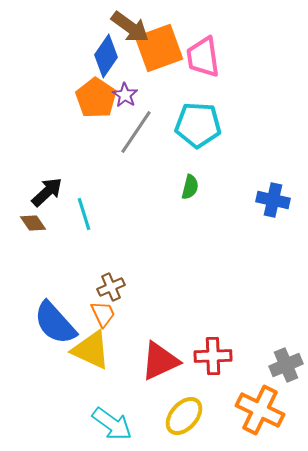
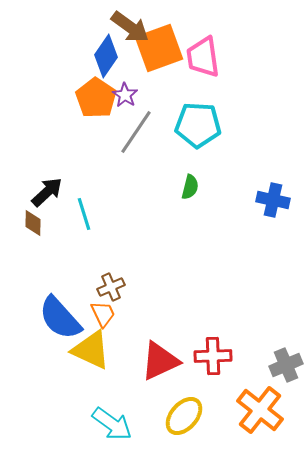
brown diamond: rotated 36 degrees clockwise
blue semicircle: moved 5 px right, 5 px up
orange cross: rotated 12 degrees clockwise
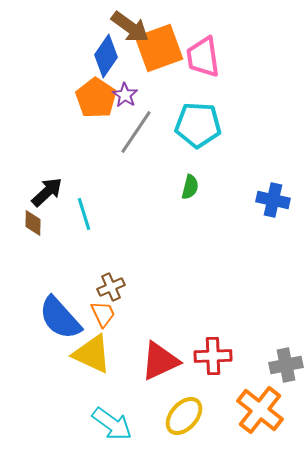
yellow triangle: moved 1 px right, 4 px down
gray cross: rotated 12 degrees clockwise
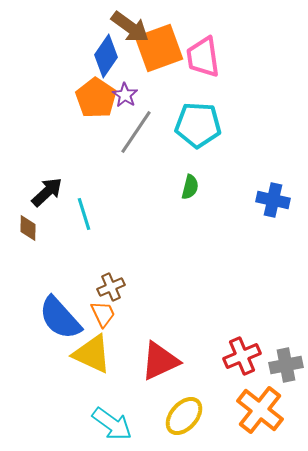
brown diamond: moved 5 px left, 5 px down
red cross: moved 29 px right; rotated 21 degrees counterclockwise
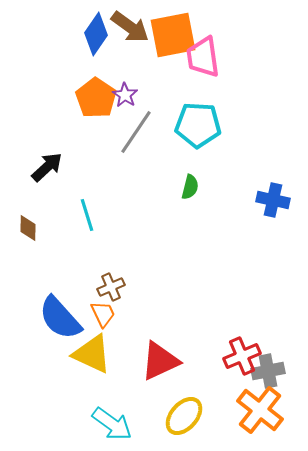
orange square: moved 14 px right, 13 px up; rotated 9 degrees clockwise
blue diamond: moved 10 px left, 22 px up
black arrow: moved 25 px up
cyan line: moved 3 px right, 1 px down
gray cross: moved 18 px left, 6 px down
